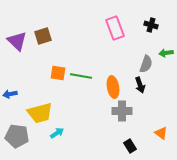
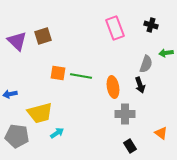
gray cross: moved 3 px right, 3 px down
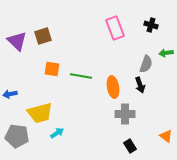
orange square: moved 6 px left, 4 px up
orange triangle: moved 5 px right, 3 px down
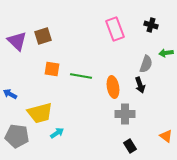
pink rectangle: moved 1 px down
blue arrow: rotated 40 degrees clockwise
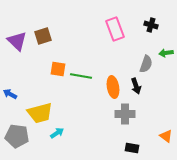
orange square: moved 6 px right
black arrow: moved 4 px left, 1 px down
black rectangle: moved 2 px right, 2 px down; rotated 48 degrees counterclockwise
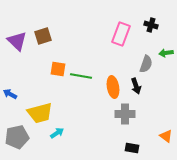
pink rectangle: moved 6 px right, 5 px down; rotated 40 degrees clockwise
gray pentagon: moved 1 px down; rotated 20 degrees counterclockwise
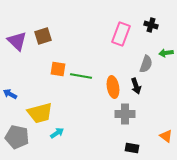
gray pentagon: rotated 25 degrees clockwise
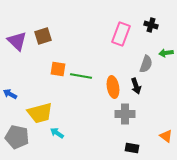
cyan arrow: rotated 112 degrees counterclockwise
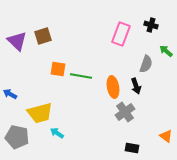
green arrow: moved 2 px up; rotated 48 degrees clockwise
gray cross: moved 2 px up; rotated 36 degrees counterclockwise
